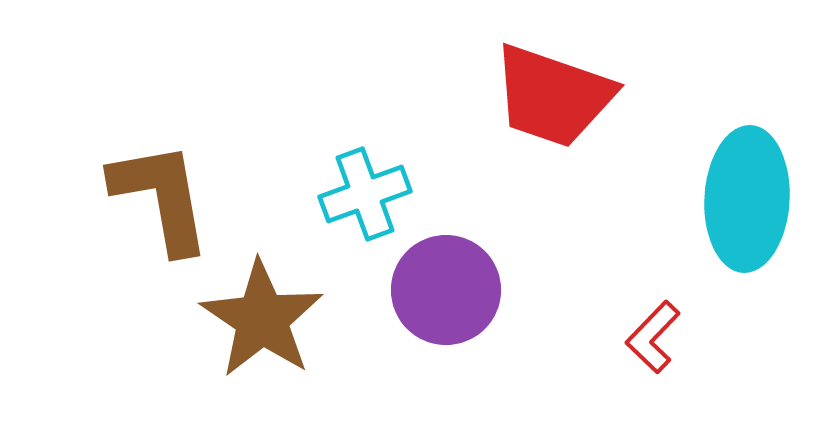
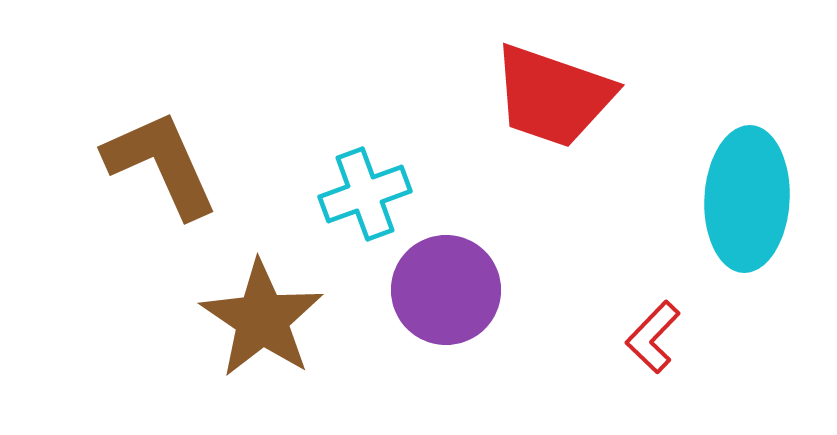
brown L-shape: moved 33 px up; rotated 14 degrees counterclockwise
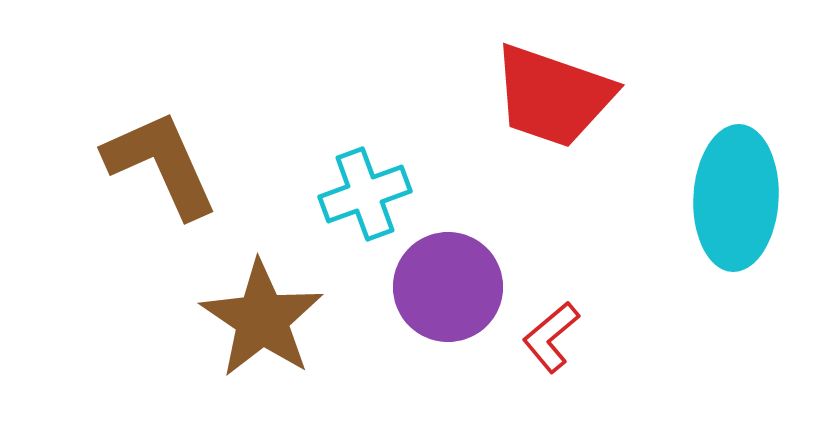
cyan ellipse: moved 11 px left, 1 px up
purple circle: moved 2 px right, 3 px up
red L-shape: moved 102 px left; rotated 6 degrees clockwise
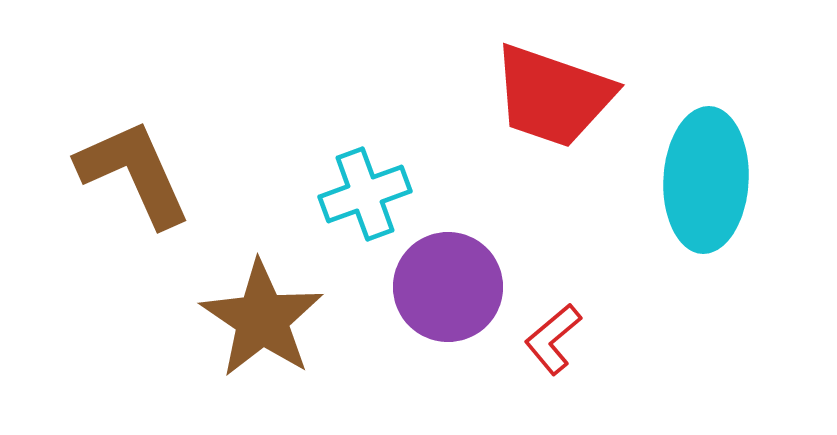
brown L-shape: moved 27 px left, 9 px down
cyan ellipse: moved 30 px left, 18 px up
red L-shape: moved 2 px right, 2 px down
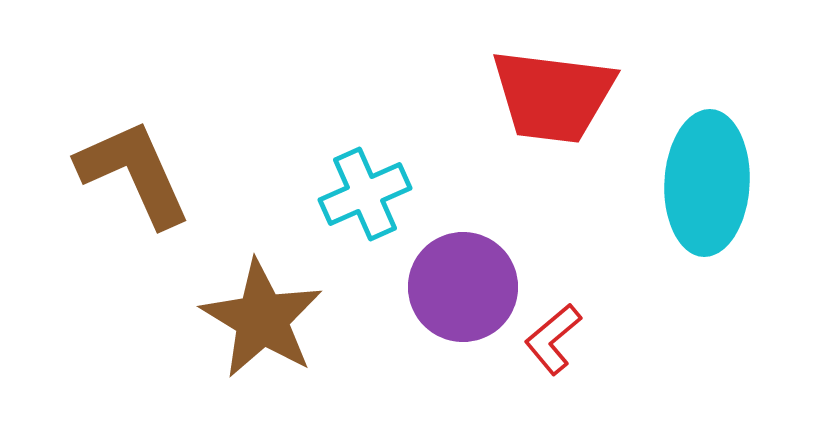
red trapezoid: rotated 12 degrees counterclockwise
cyan ellipse: moved 1 px right, 3 px down
cyan cross: rotated 4 degrees counterclockwise
purple circle: moved 15 px right
brown star: rotated 3 degrees counterclockwise
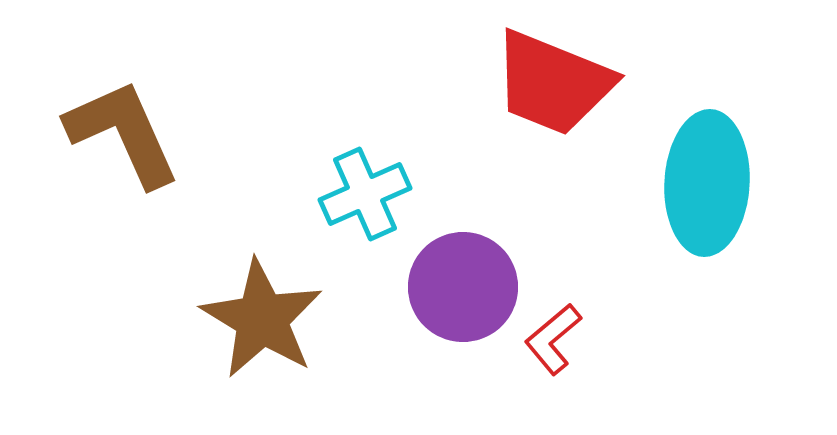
red trapezoid: moved 13 px up; rotated 15 degrees clockwise
brown L-shape: moved 11 px left, 40 px up
